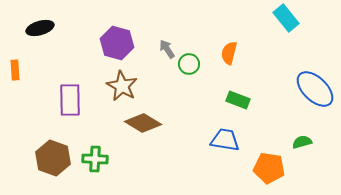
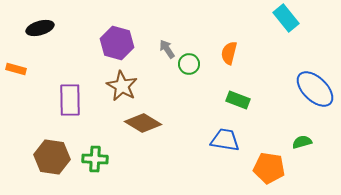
orange rectangle: moved 1 px right, 1 px up; rotated 72 degrees counterclockwise
brown hexagon: moved 1 px left, 1 px up; rotated 12 degrees counterclockwise
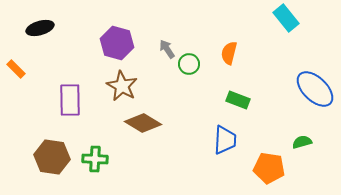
orange rectangle: rotated 30 degrees clockwise
blue trapezoid: rotated 84 degrees clockwise
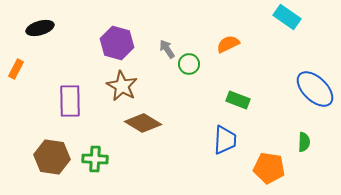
cyan rectangle: moved 1 px right, 1 px up; rotated 16 degrees counterclockwise
orange semicircle: moved 1 px left, 9 px up; rotated 50 degrees clockwise
orange rectangle: rotated 72 degrees clockwise
purple rectangle: moved 1 px down
green semicircle: moved 2 px right; rotated 108 degrees clockwise
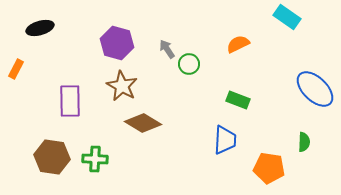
orange semicircle: moved 10 px right
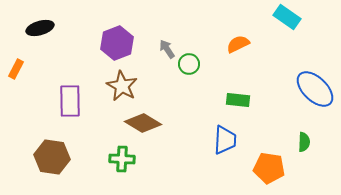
purple hexagon: rotated 24 degrees clockwise
green rectangle: rotated 15 degrees counterclockwise
green cross: moved 27 px right
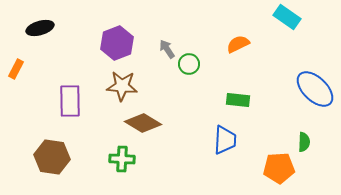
brown star: rotated 24 degrees counterclockwise
orange pentagon: moved 10 px right; rotated 12 degrees counterclockwise
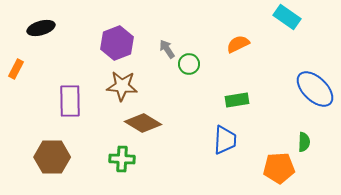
black ellipse: moved 1 px right
green rectangle: moved 1 px left; rotated 15 degrees counterclockwise
brown hexagon: rotated 8 degrees counterclockwise
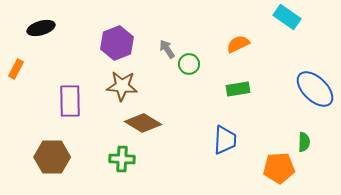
green rectangle: moved 1 px right, 11 px up
